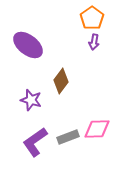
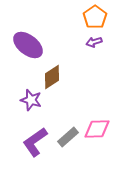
orange pentagon: moved 3 px right, 1 px up
purple arrow: rotated 63 degrees clockwise
brown diamond: moved 9 px left, 4 px up; rotated 20 degrees clockwise
gray rectangle: rotated 20 degrees counterclockwise
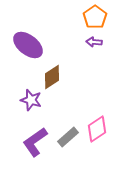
purple arrow: rotated 21 degrees clockwise
pink diamond: rotated 32 degrees counterclockwise
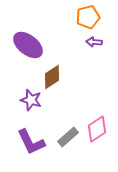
orange pentagon: moved 7 px left; rotated 20 degrees clockwise
purple L-shape: moved 4 px left; rotated 80 degrees counterclockwise
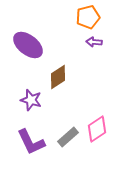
brown diamond: moved 6 px right
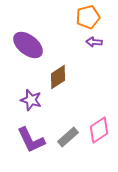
pink diamond: moved 2 px right, 1 px down
purple L-shape: moved 2 px up
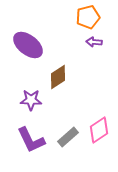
purple star: rotated 15 degrees counterclockwise
